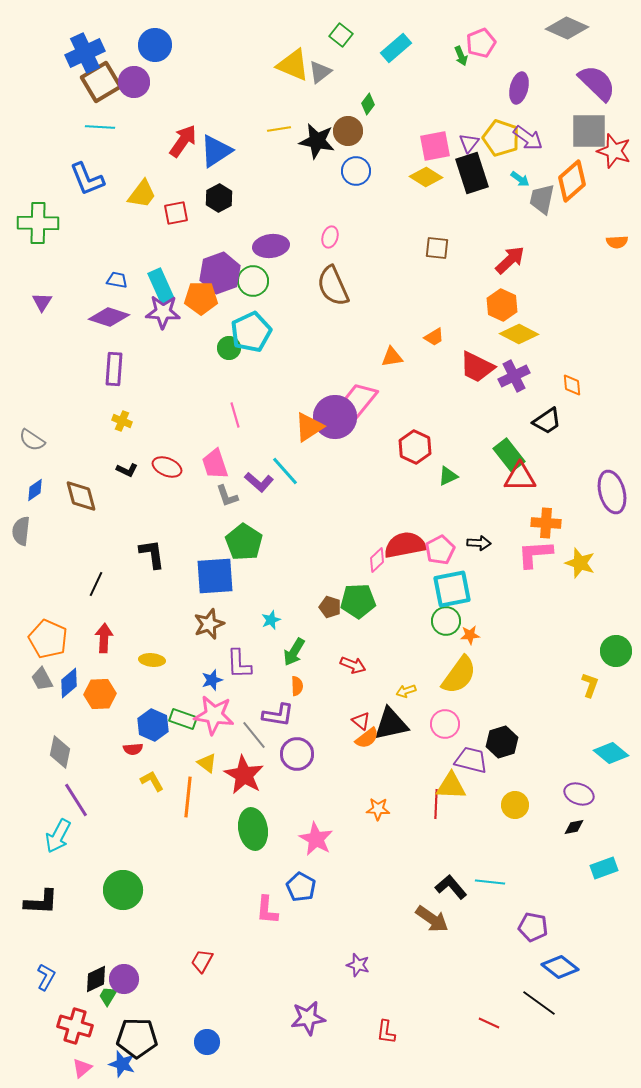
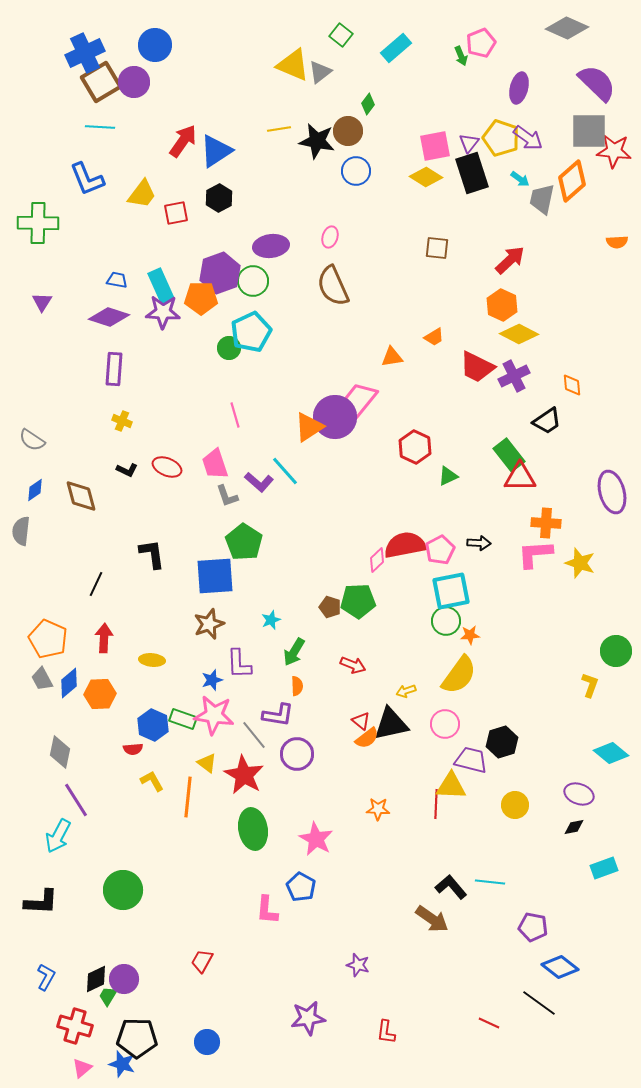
red star at (614, 151): rotated 12 degrees counterclockwise
cyan square at (452, 589): moved 1 px left, 2 px down
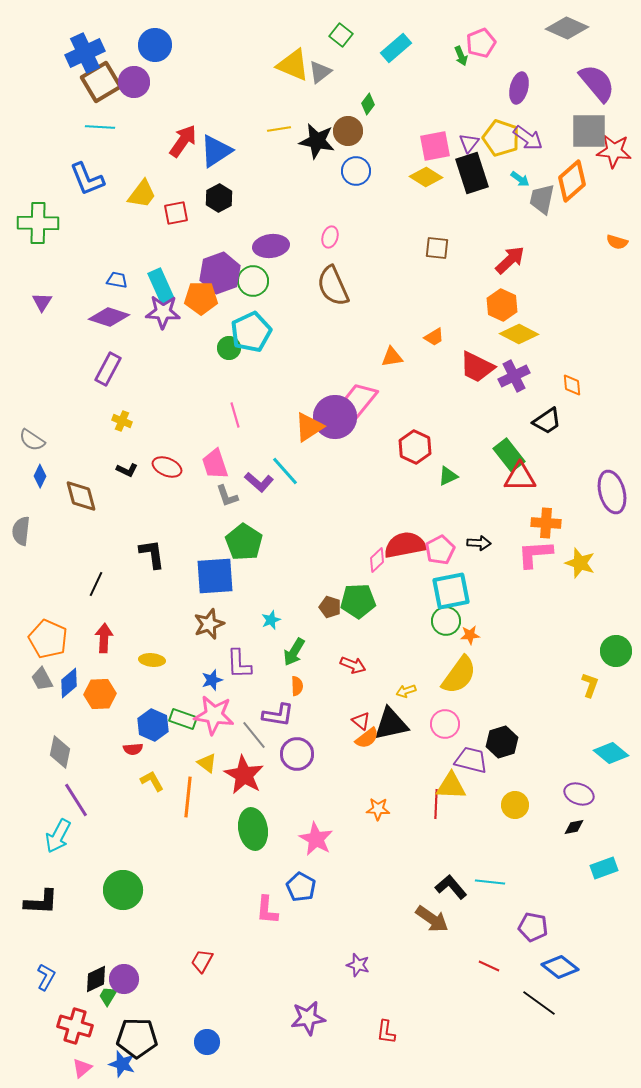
purple semicircle at (597, 83): rotated 6 degrees clockwise
orange semicircle at (617, 242): rotated 20 degrees clockwise
purple rectangle at (114, 369): moved 6 px left; rotated 24 degrees clockwise
blue diamond at (35, 490): moved 5 px right, 14 px up; rotated 30 degrees counterclockwise
red line at (489, 1023): moved 57 px up
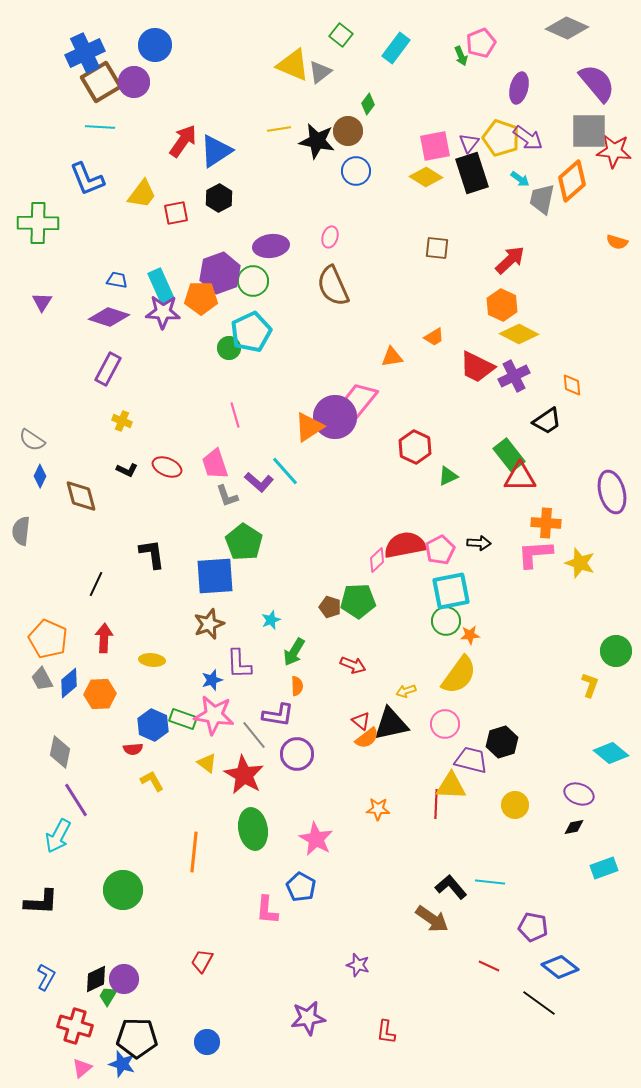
cyan rectangle at (396, 48): rotated 12 degrees counterclockwise
orange line at (188, 797): moved 6 px right, 55 px down
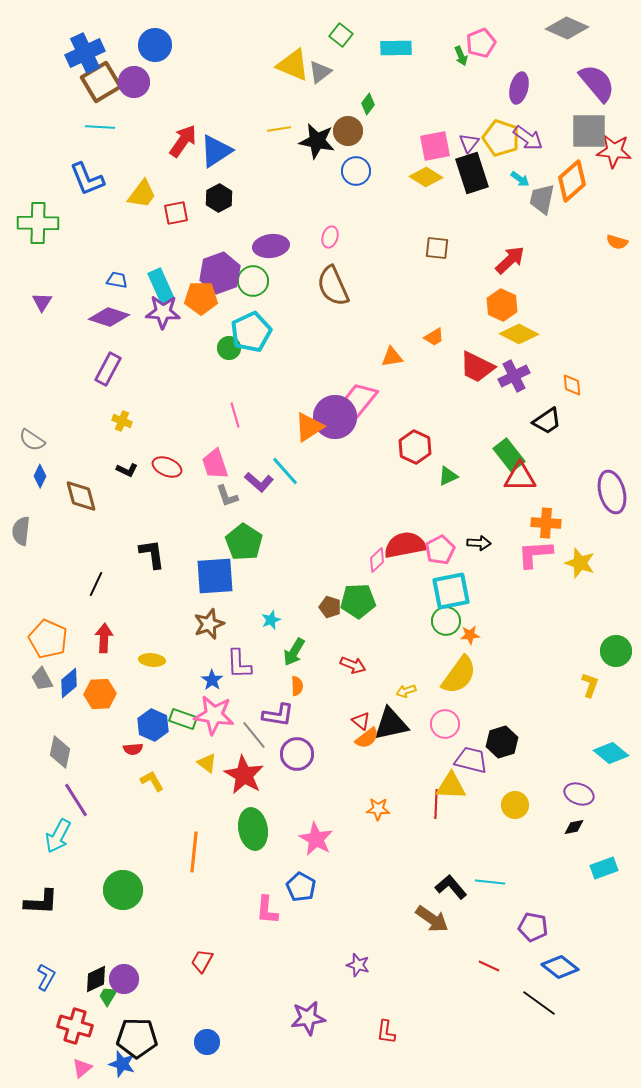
cyan rectangle at (396, 48): rotated 52 degrees clockwise
blue star at (212, 680): rotated 20 degrees counterclockwise
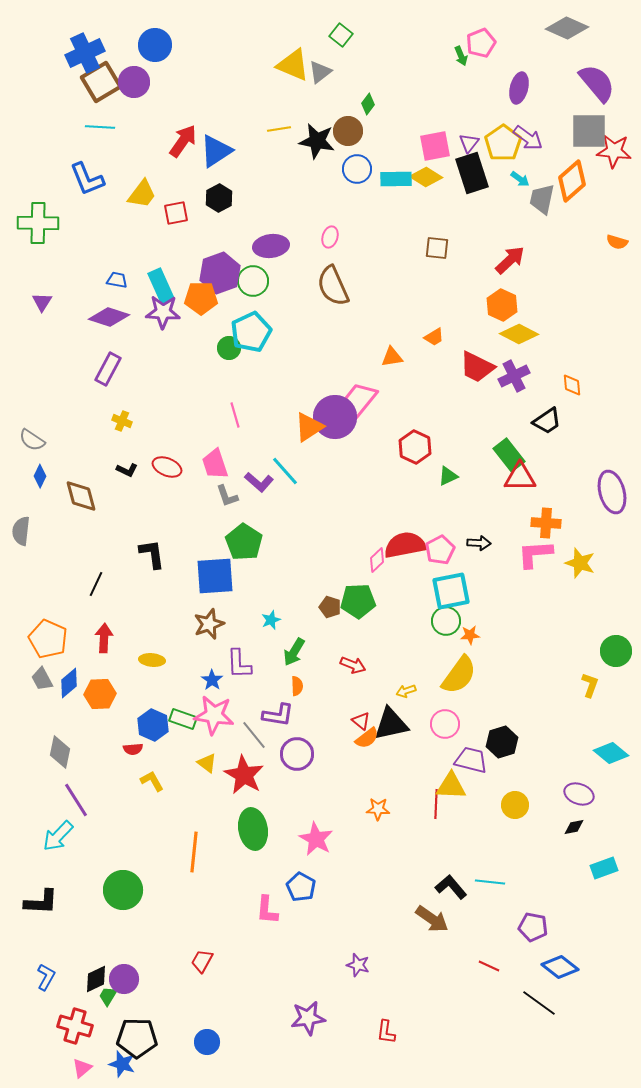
cyan rectangle at (396, 48): moved 131 px down
yellow pentagon at (501, 138): moved 2 px right, 5 px down; rotated 18 degrees clockwise
blue circle at (356, 171): moved 1 px right, 2 px up
cyan arrow at (58, 836): rotated 16 degrees clockwise
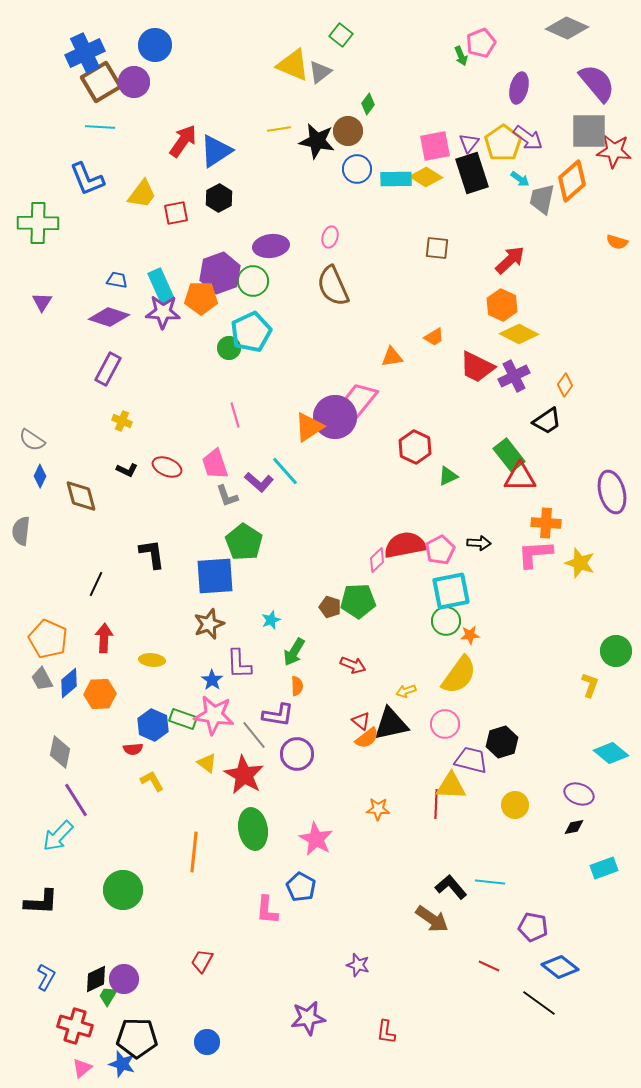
orange diamond at (572, 385): moved 7 px left; rotated 40 degrees clockwise
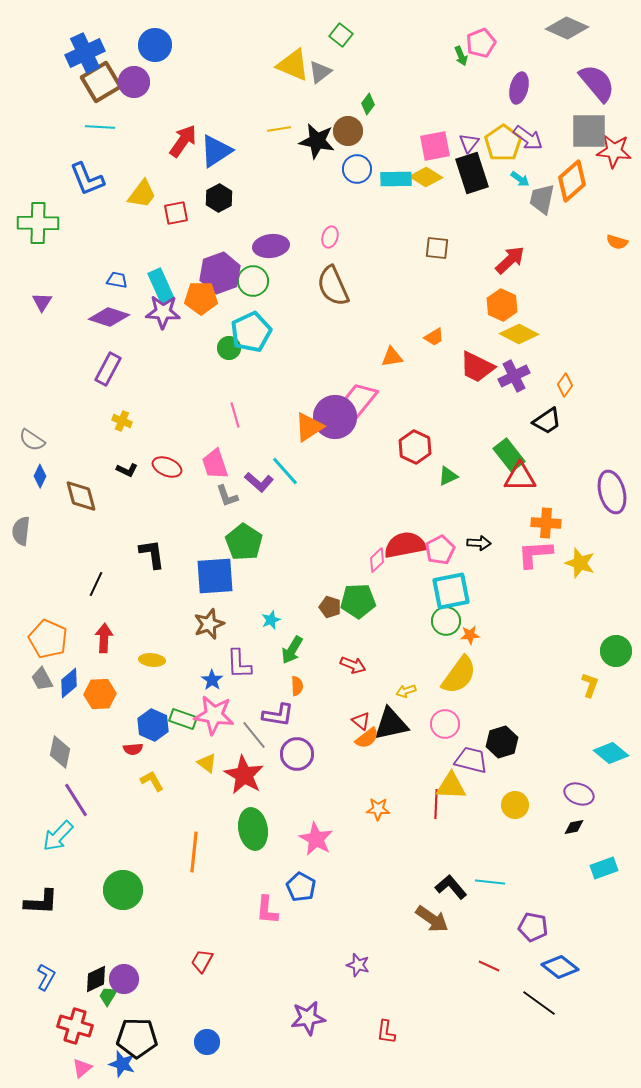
green arrow at (294, 652): moved 2 px left, 2 px up
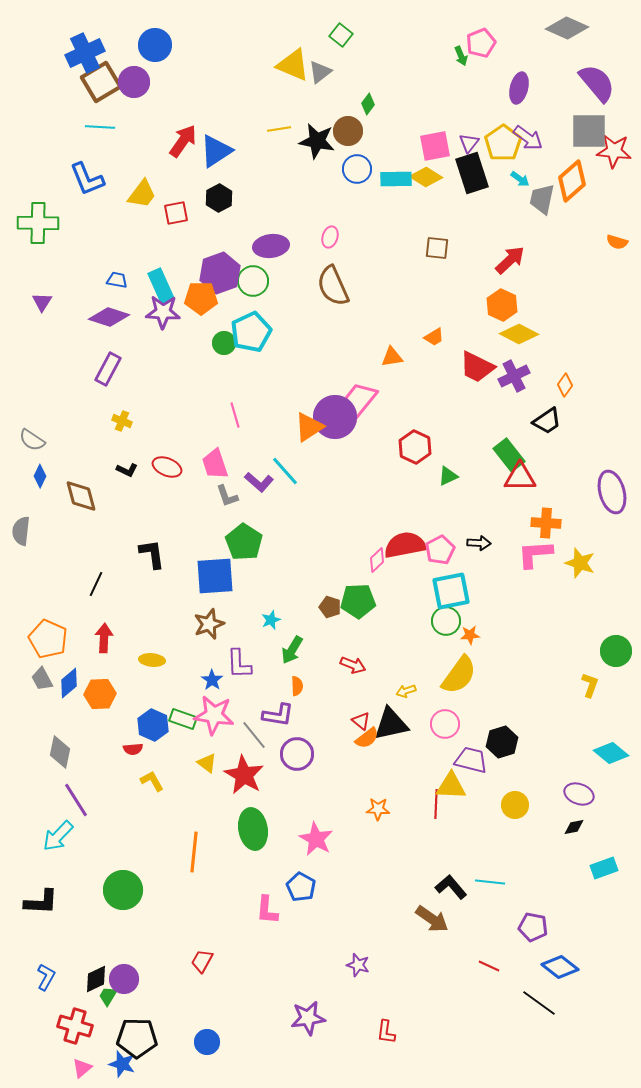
green circle at (229, 348): moved 5 px left, 5 px up
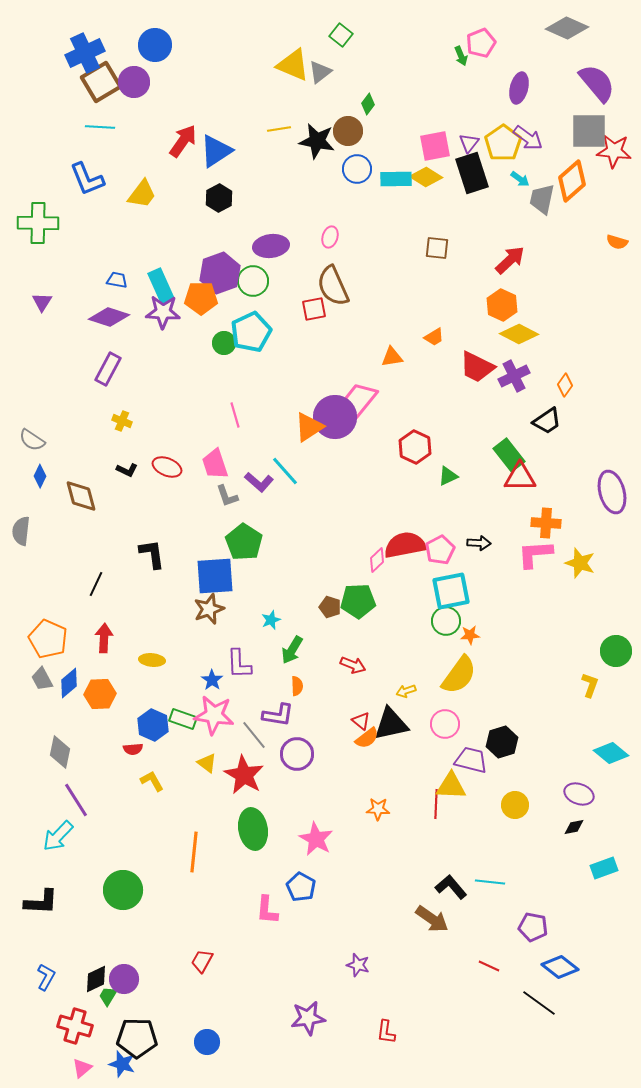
red square at (176, 213): moved 138 px right, 96 px down
brown star at (209, 624): moved 15 px up
